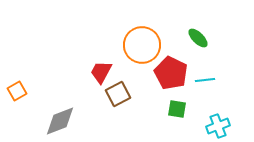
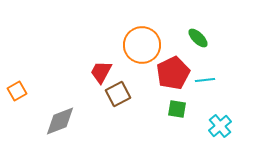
red pentagon: moved 2 px right; rotated 20 degrees clockwise
cyan cross: moved 2 px right; rotated 20 degrees counterclockwise
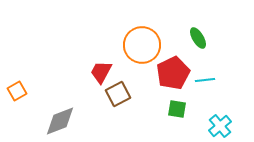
green ellipse: rotated 15 degrees clockwise
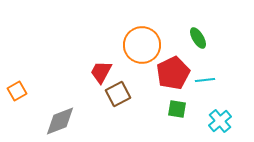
cyan cross: moved 5 px up
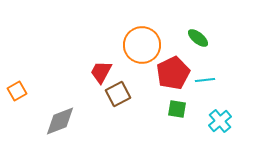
green ellipse: rotated 20 degrees counterclockwise
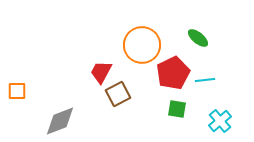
orange square: rotated 30 degrees clockwise
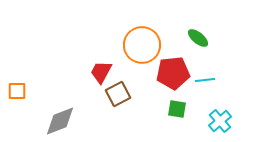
red pentagon: rotated 20 degrees clockwise
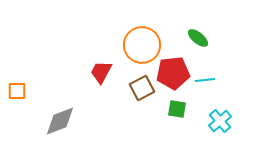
brown square: moved 24 px right, 6 px up
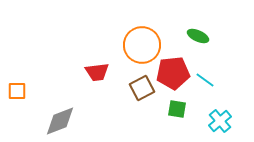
green ellipse: moved 2 px up; rotated 15 degrees counterclockwise
red trapezoid: moved 4 px left; rotated 125 degrees counterclockwise
cyan line: rotated 42 degrees clockwise
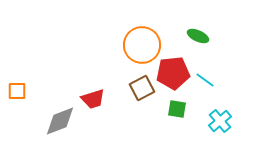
red trapezoid: moved 4 px left, 27 px down; rotated 10 degrees counterclockwise
